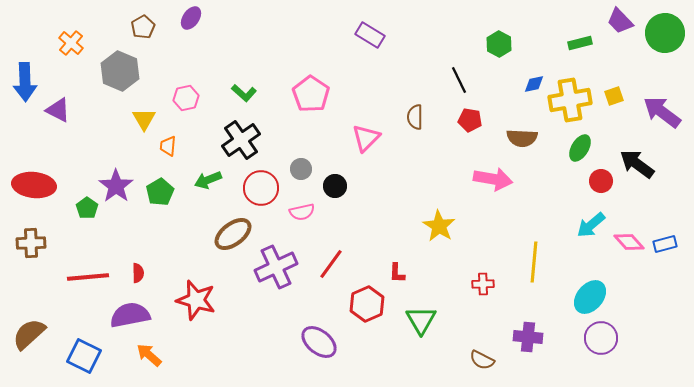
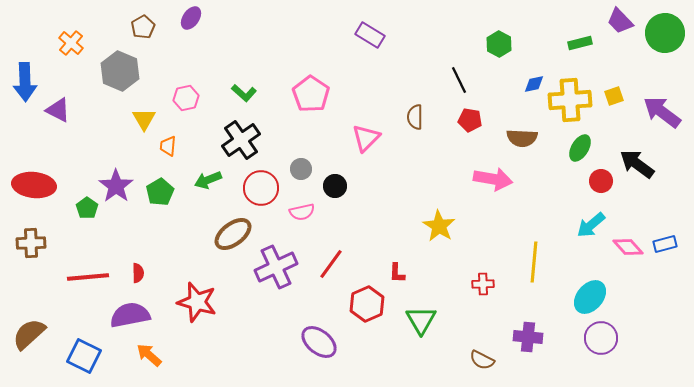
yellow cross at (570, 100): rotated 6 degrees clockwise
pink diamond at (629, 242): moved 1 px left, 5 px down
red star at (196, 300): moved 1 px right, 2 px down
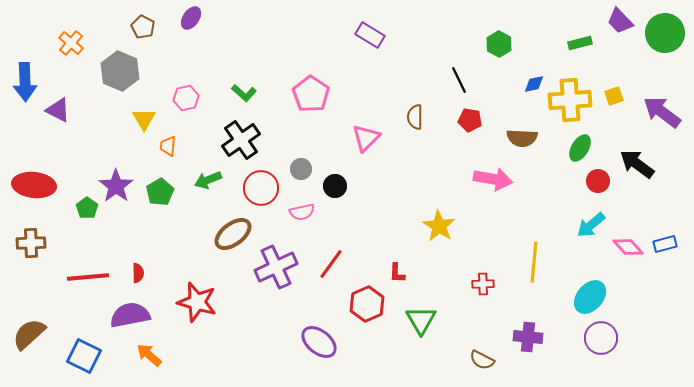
brown pentagon at (143, 27): rotated 15 degrees counterclockwise
red circle at (601, 181): moved 3 px left
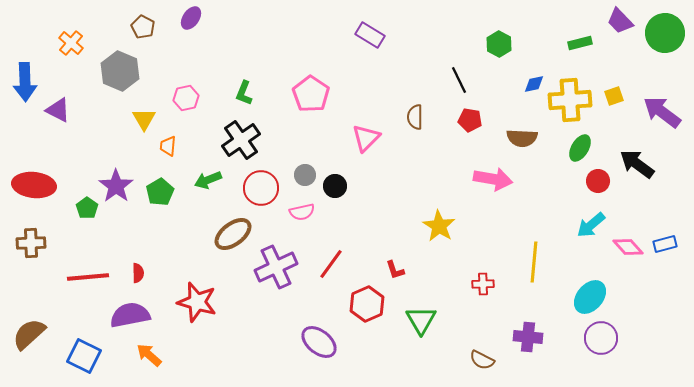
green L-shape at (244, 93): rotated 70 degrees clockwise
gray circle at (301, 169): moved 4 px right, 6 px down
red L-shape at (397, 273): moved 2 px left, 3 px up; rotated 20 degrees counterclockwise
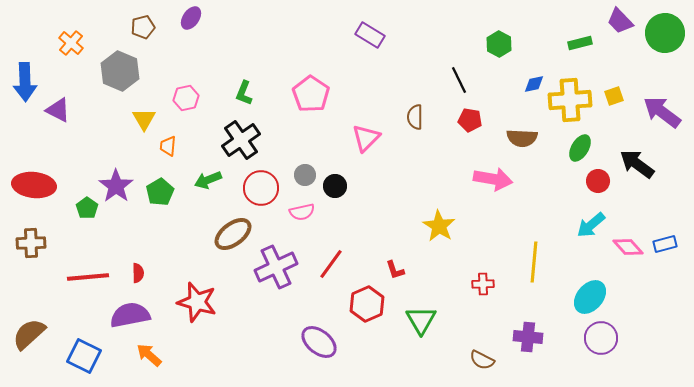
brown pentagon at (143, 27): rotated 30 degrees clockwise
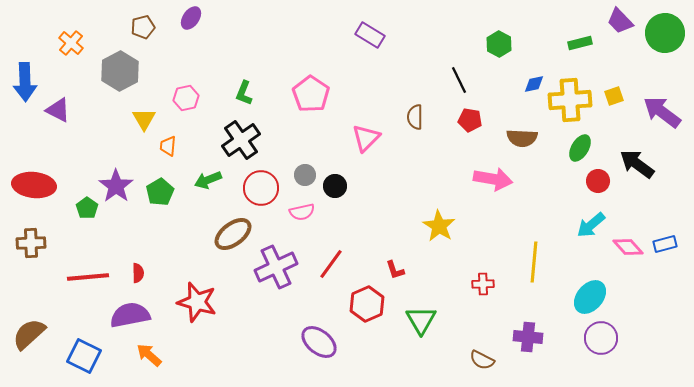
gray hexagon at (120, 71): rotated 9 degrees clockwise
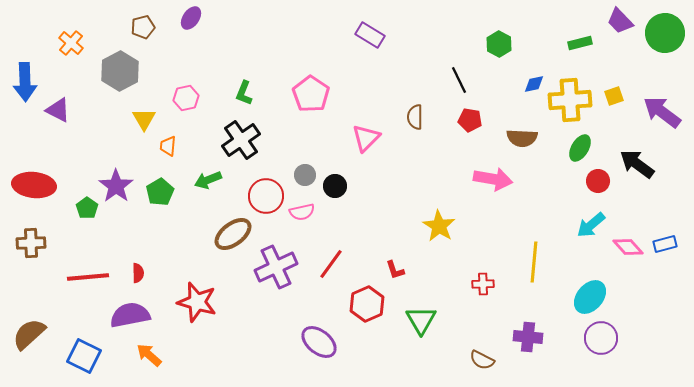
red circle at (261, 188): moved 5 px right, 8 px down
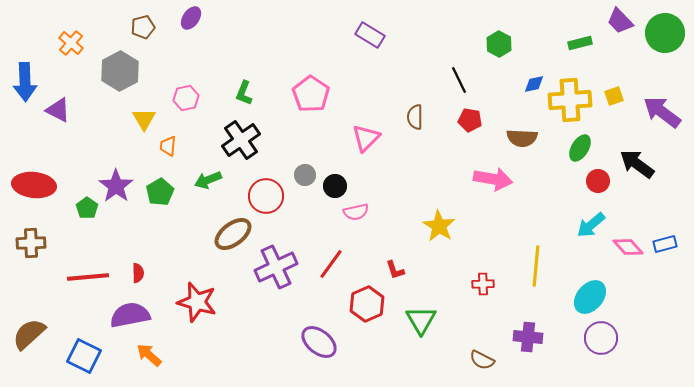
pink semicircle at (302, 212): moved 54 px right
yellow line at (534, 262): moved 2 px right, 4 px down
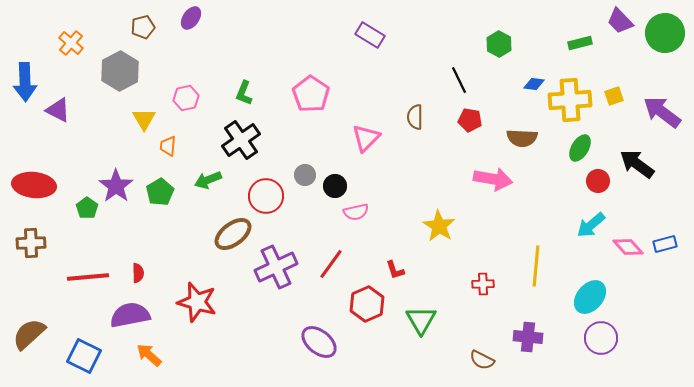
blue diamond at (534, 84): rotated 20 degrees clockwise
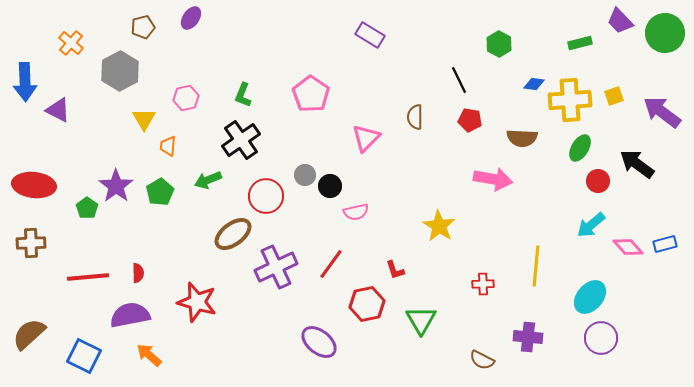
green L-shape at (244, 93): moved 1 px left, 2 px down
black circle at (335, 186): moved 5 px left
red hexagon at (367, 304): rotated 12 degrees clockwise
